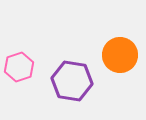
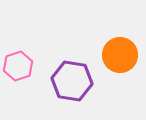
pink hexagon: moved 1 px left, 1 px up
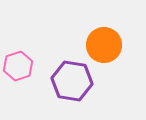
orange circle: moved 16 px left, 10 px up
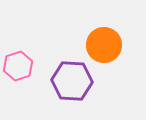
purple hexagon: rotated 6 degrees counterclockwise
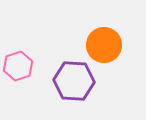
purple hexagon: moved 2 px right
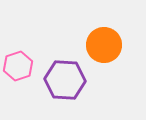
purple hexagon: moved 9 px left, 1 px up
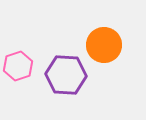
purple hexagon: moved 1 px right, 5 px up
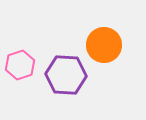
pink hexagon: moved 2 px right, 1 px up
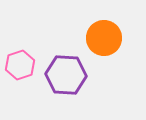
orange circle: moved 7 px up
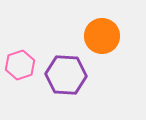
orange circle: moved 2 px left, 2 px up
